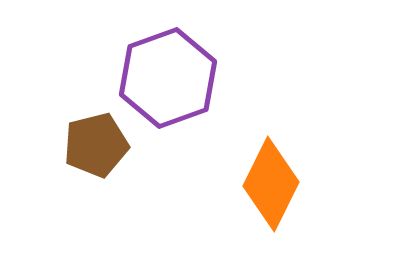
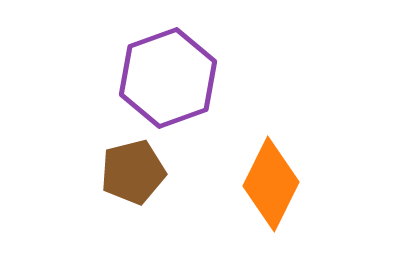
brown pentagon: moved 37 px right, 27 px down
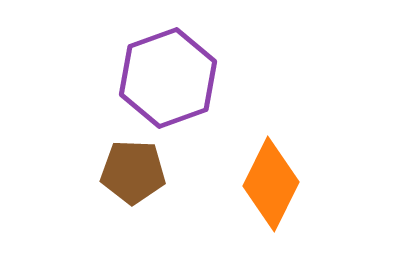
brown pentagon: rotated 16 degrees clockwise
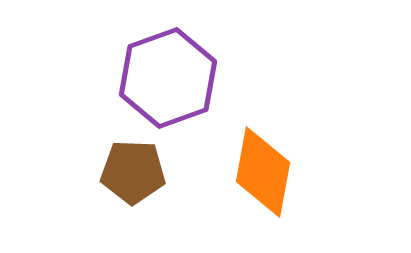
orange diamond: moved 8 px left, 12 px up; rotated 16 degrees counterclockwise
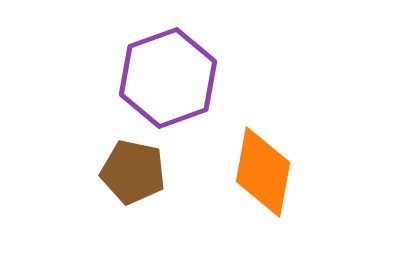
brown pentagon: rotated 10 degrees clockwise
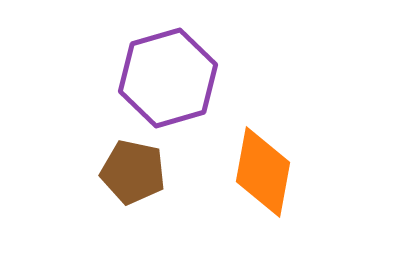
purple hexagon: rotated 4 degrees clockwise
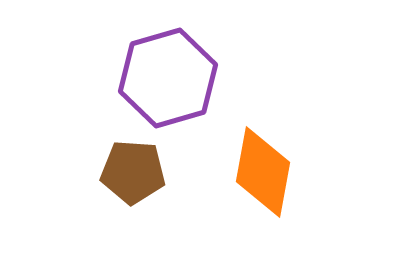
brown pentagon: rotated 8 degrees counterclockwise
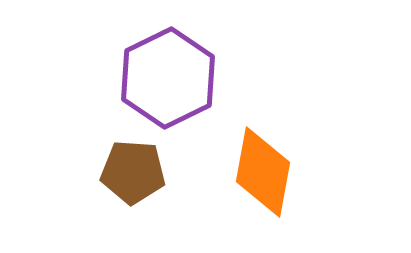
purple hexagon: rotated 10 degrees counterclockwise
